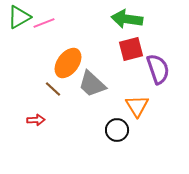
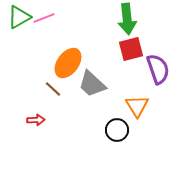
green arrow: rotated 104 degrees counterclockwise
pink line: moved 5 px up
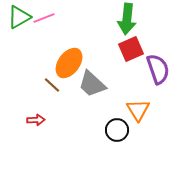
green arrow: rotated 12 degrees clockwise
red square: rotated 10 degrees counterclockwise
orange ellipse: moved 1 px right
brown line: moved 1 px left, 4 px up
orange triangle: moved 1 px right, 4 px down
